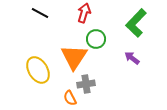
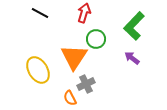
green L-shape: moved 2 px left, 3 px down
gray cross: rotated 18 degrees counterclockwise
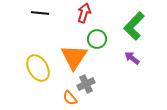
black line: rotated 24 degrees counterclockwise
green circle: moved 1 px right
yellow ellipse: moved 2 px up
orange semicircle: rotated 14 degrees counterclockwise
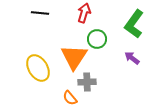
green L-shape: moved 2 px up; rotated 8 degrees counterclockwise
gray cross: moved 1 px right, 2 px up; rotated 24 degrees clockwise
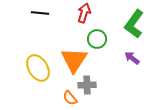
orange triangle: moved 3 px down
gray cross: moved 3 px down
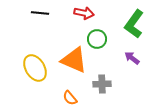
red arrow: rotated 84 degrees clockwise
orange triangle: rotated 40 degrees counterclockwise
yellow ellipse: moved 3 px left
gray cross: moved 15 px right, 1 px up
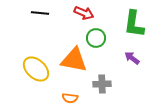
red arrow: rotated 12 degrees clockwise
green L-shape: rotated 28 degrees counterclockwise
green circle: moved 1 px left, 1 px up
orange triangle: rotated 12 degrees counterclockwise
yellow ellipse: moved 1 px right, 1 px down; rotated 16 degrees counterclockwise
orange semicircle: rotated 42 degrees counterclockwise
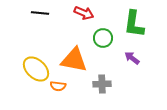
green circle: moved 7 px right
orange semicircle: moved 12 px left, 12 px up
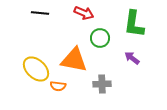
green circle: moved 3 px left
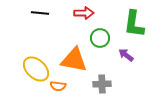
red arrow: rotated 24 degrees counterclockwise
purple arrow: moved 6 px left, 3 px up
